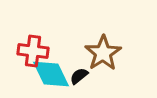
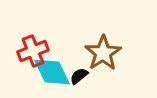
red cross: rotated 28 degrees counterclockwise
cyan diamond: moved 1 px right, 2 px up
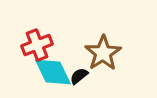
red cross: moved 4 px right, 6 px up
cyan diamond: moved 1 px right
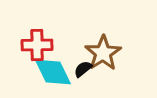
red cross: rotated 20 degrees clockwise
black semicircle: moved 4 px right, 7 px up
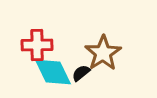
black semicircle: moved 2 px left, 4 px down
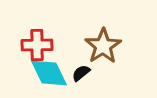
brown star: moved 7 px up
cyan diamond: moved 4 px left, 1 px down
